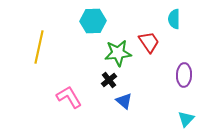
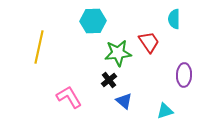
cyan triangle: moved 21 px left, 8 px up; rotated 30 degrees clockwise
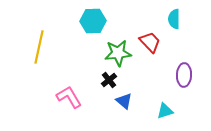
red trapezoid: moved 1 px right; rotated 10 degrees counterclockwise
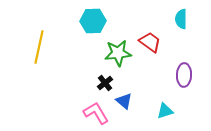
cyan semicircle: moved 7 px right
red trapezoid: rotated 10 degrees counterclockwise
black cross: moved 4 px left, 3 px down
pink L-shape: moved 27 px right, 16 px down
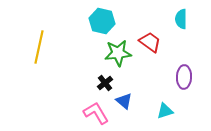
cyan hexagon: moved 9 px right; rotated 15 degrees clockwise
purple ellipse: moved 2 px down
